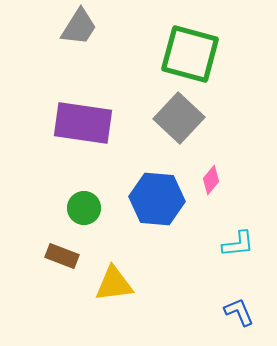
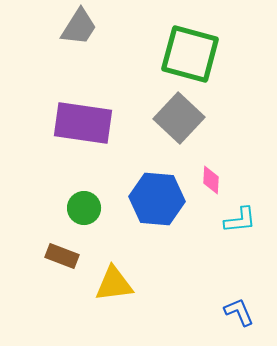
pink diamond: rotated 36 degrees counterclockwise
cyan L-shape: moved 2 px right, 24 px up
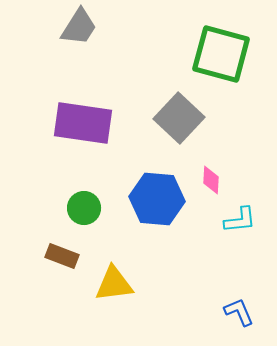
green square: moved 31 px right
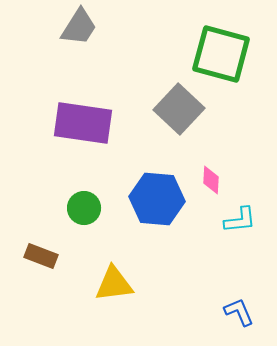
gray square: moved 9 px up
brown rectangle: moved 21 px left
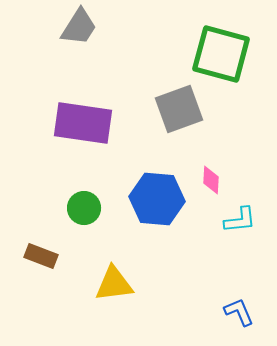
gray square: rotated 27 degrees clockwise
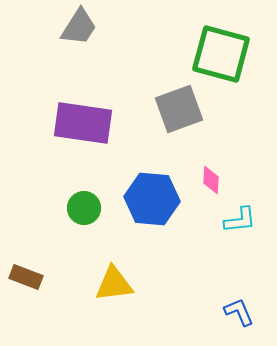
blue hexagon: moved 5 px left
brown rectangle: moved 15 px left, 21 px down
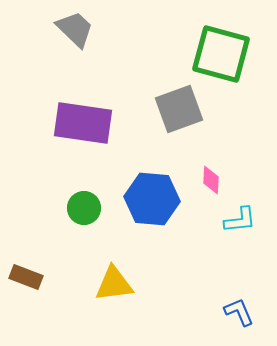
gray trapezoid: moved 4 px left, 2 px down; rotated 78 degrees counterclockwise
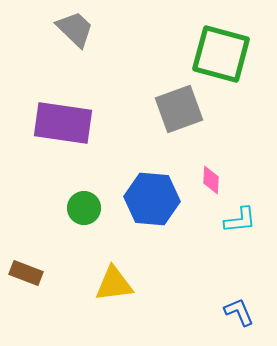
purple rectangle: moved 20 px left
brown rectangle: moved 4 px up
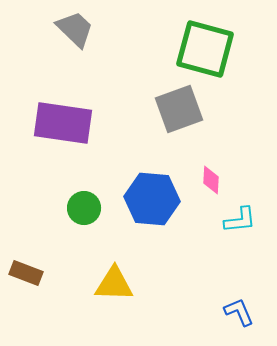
green square: moved 16 px left, 5 px up
yellow triangle: rotated 9 degrees clockwise
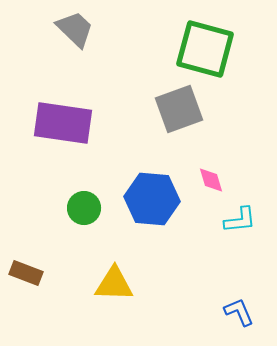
pink diamond: rotated 20 degrees counterclockwise
